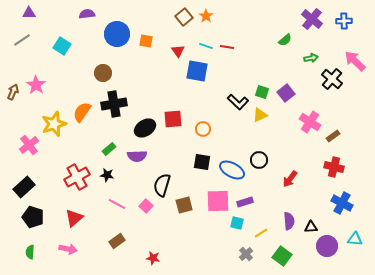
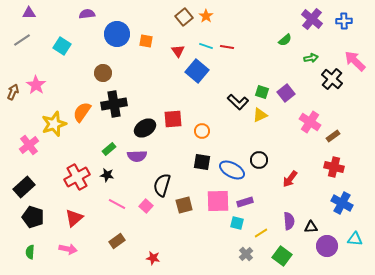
blue square at (197, 71): rotated 30 degrees clockwise
orange circle at (203, 129): moved 1 px left, 2 px down
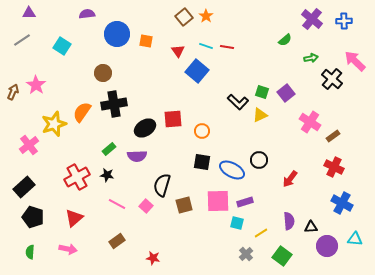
red cross at (334, 167): rotated 12 degrees clockwise
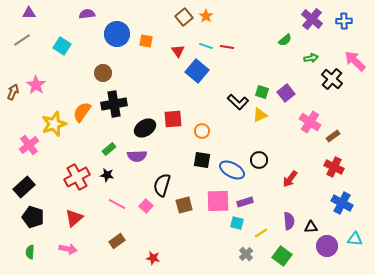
black square at (202, 162): moved 2 px up
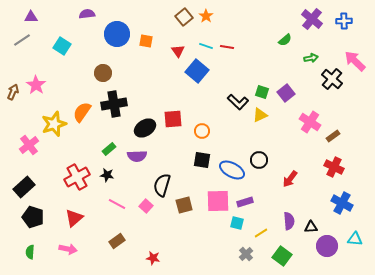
purple triangle at (29, 13): moved 2 px right, 4 px down
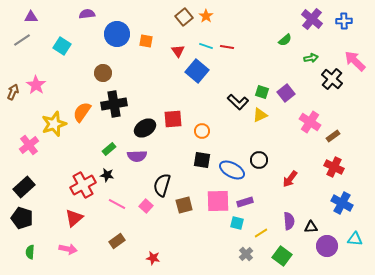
red cross at (77, 177): moved 6 px right, 8 px down
black pentagon at (33, 217): moved 11 px left, 1 px down
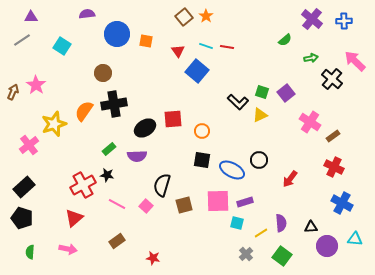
orange semicircle at (82, 112): moved 2 px right, 1 px up
purple semicircle at (289, 221): moved 8 px left, 2 px down
